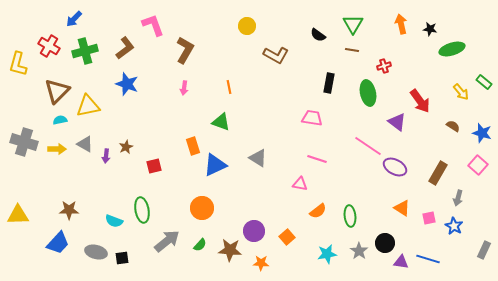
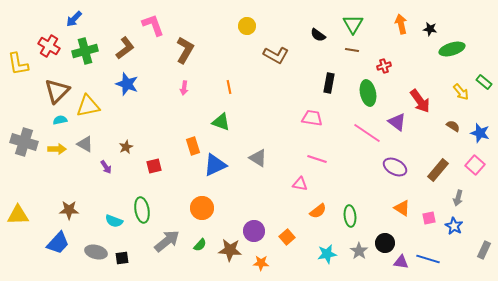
yellow L-shape at (18, 64): rotated 25 degrees counterclockwise
blue star at (482, 133): moved 2 px left
pink line at (368, 146): moved 1 px left, 13 px up
purple arrow at (106, 156): moved 11 px down; rotated 40 degrees counterclockwise
pink square at (478, 165): moved 3 px left
brown rectangle at (438, 173): moved 3 px up; rotated 10 degrees clockwise
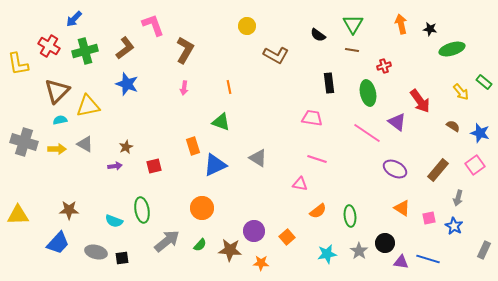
black rectangle at (329, 83): rotated 18 degrees counterclockwise
pink square at (475, 165): rotated 12 degrees clockwise
purple arrow at (106, 167): moved 9 px right, 1 px up; rotated 64 degrees counterclockwise
purple ellipse at (395, 167): moved 2 px down
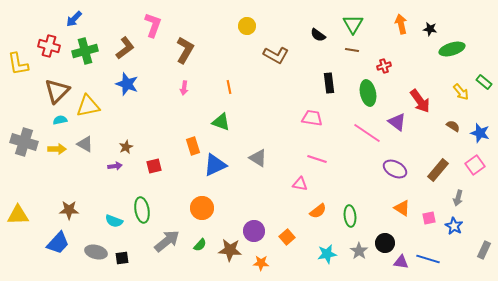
pink L-shape at (153, 25): rotated 40 degrees clockwise
red cross at (49, 46): rotated 15 degrees counterclockwise
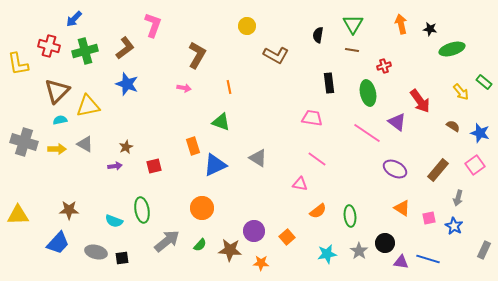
black semicircle at (318, 35): rotated 63 degrees clockwise
brown L-shape at (185, 50): moved 12 px right, 5 px down
pink arrow at (184, 88): rotated 88 degrees counterclockwise
pink line at (317, 159): rotated 18 degrees clockwise
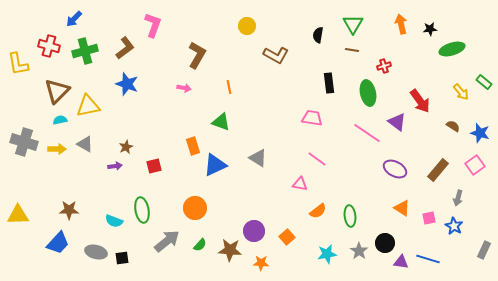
black star at (430, 29): rotated 16 degrees counterclockwise
orange circle at (202, 208): moved 7 px left
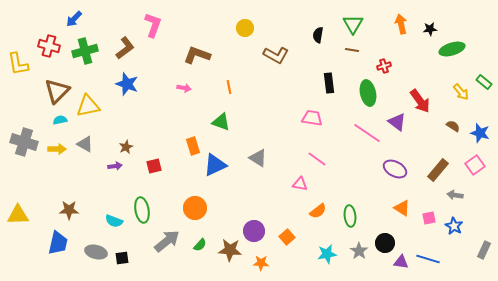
yellow circle at (247, 26): moved 2 px left, 2 px down
brown L-shape at (197, 55): rotated 100 degrees counterclockwise
gray arrow at (458, 198): moved 3 px left, 3 px up; rotated 84 degrees clockwise
blue trapezoid at (58, 243): rotated 30 degrees counterclockwise
